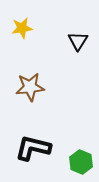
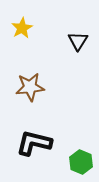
yellow star: rotated 20 degrees counterclockwise
black L-shape: moved 1 px right, 5 px up
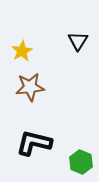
yellow star: moved 23 px down
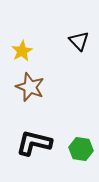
black triangle: moved 1 px right; rotated 15 degrees counterclockwise
brown star: rotated 28 degrees clockwise
green hexagon: moved 13 px up; rotated 15 degrees counterclockwise
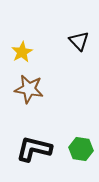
yellow star: moved 1 px down
brown star: moved 1 px left, 2 px down; rotated 12 degrees counterclockwise
black L-shape: moved 6 px down
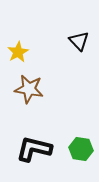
yellow star: moved 4 px left
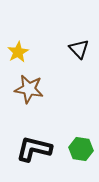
black triangle: moved 8 px down
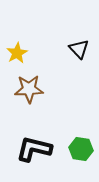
yellow star: moved 1 px left, 1 px down
brown star: rotated 12 degrees counterclockwise
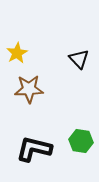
black triangle: moved 10 px down
green hexagon: moved 8 px up
